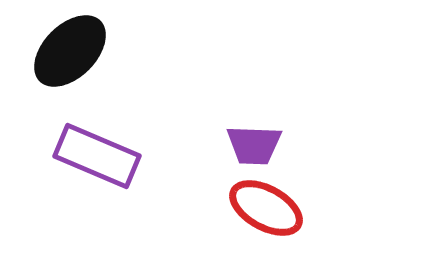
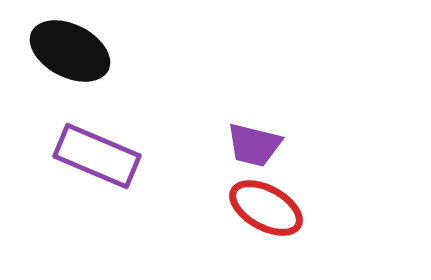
black ellipse: rotated 72 degrees clockwise
purple trapezoid: rotated 12 degrees clockwise
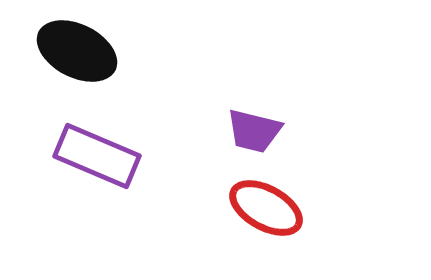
black ellipse: moved 7 px right
purple trapezoid: moved 14 px up
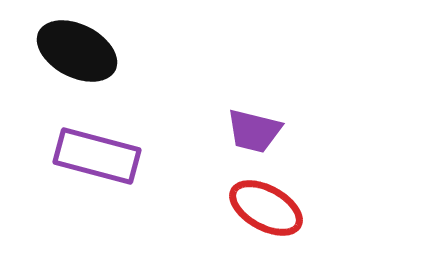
purple rectangle: rotated 8 degrees counterclockwise
